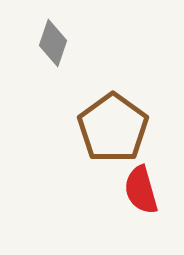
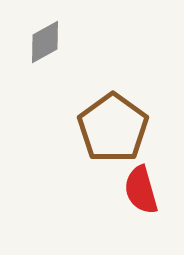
gray diamond: moved 8 px left, 1 px up; rotated 42 degrees clockwise
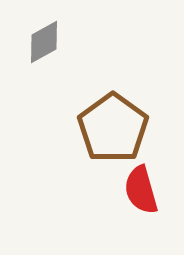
gray diamond: moved 1 px left
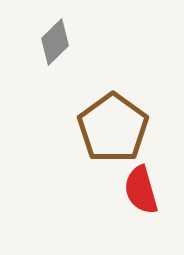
gray diamond: moved 11 px right; rotated 15 degrees counterclockwise
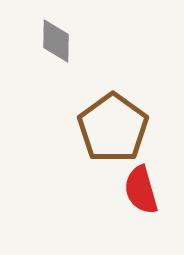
gray diamond: moved 1 px right, 1 px up; rotated 45 degrees counterclockwise
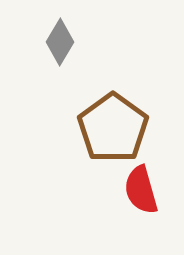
gray diamond: moved 4 px right, 1 px down; rotated 30 degrees clockwise
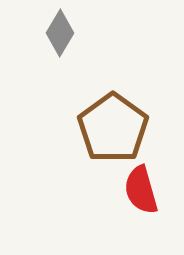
gray diamond: moved 9 px up
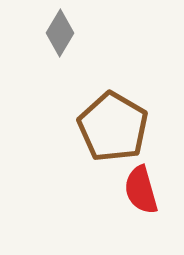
brown pentagon: moved 1 px up; rotated 6 degrees counterclockwise
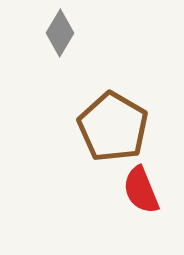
red semicircle: rotated 6 degrees counterclockwise
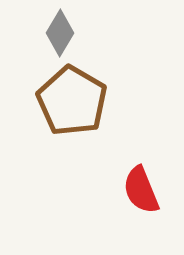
brown pentagon: moved 41 px left, 26 px up
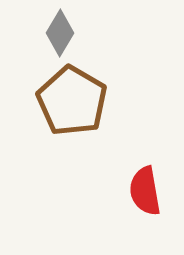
red semicircle: moved 4 px right, 1 px down; rotated 12 degrees clockwise
